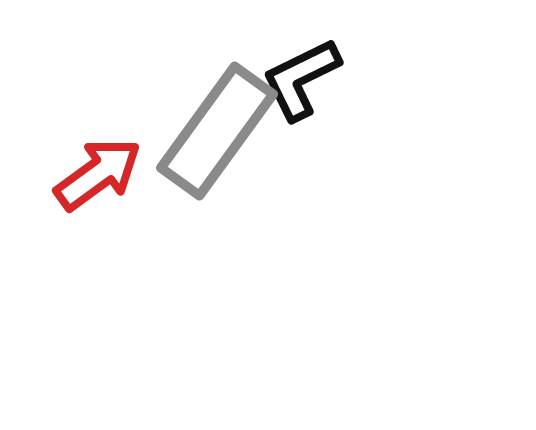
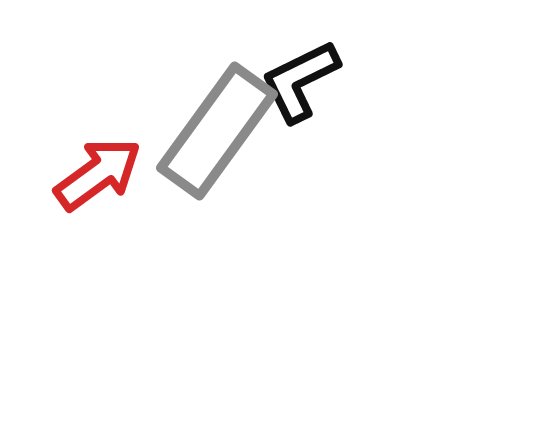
black L-shape: moved 1 px left, 2 px down
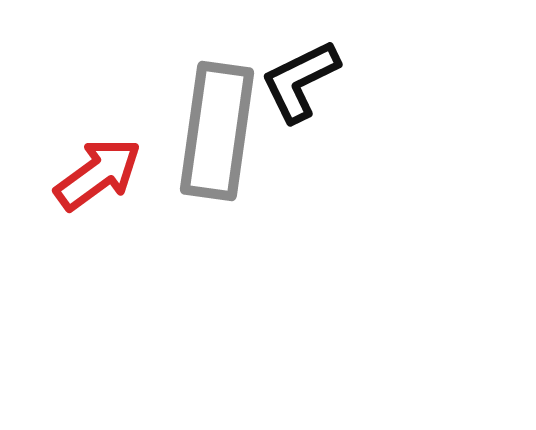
gray rectangle: rotated 28 degrees counterclockwise
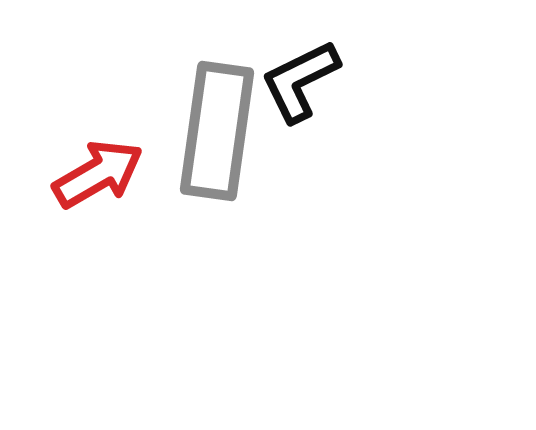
red arrow: rotated 6 degrees clockwise
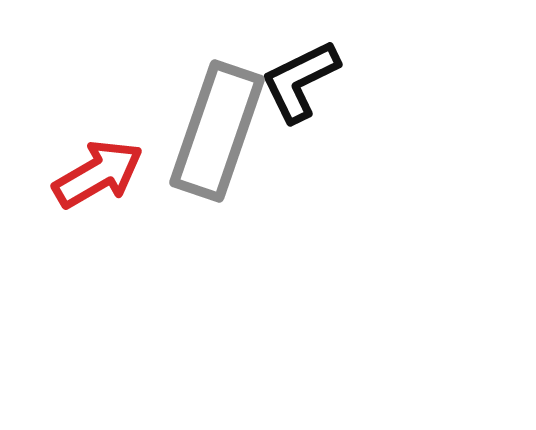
gray rectangle: rotated 11 degrees clockwise
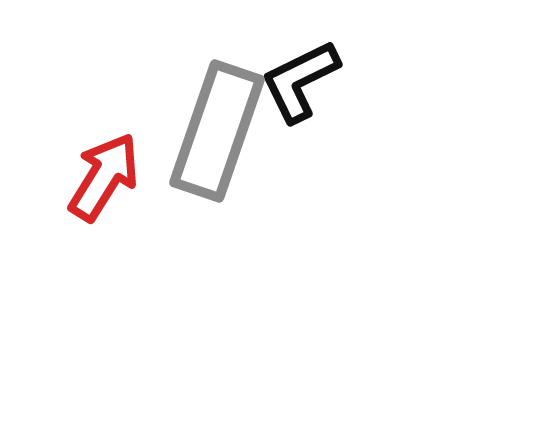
red arrow: moved 6 px right, 3 px down; rotated 28 degrees counterclockwise
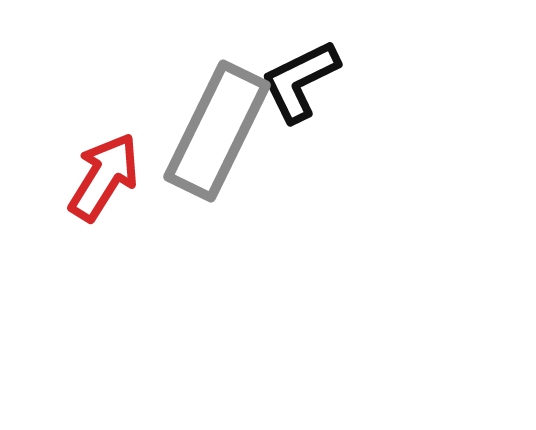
gray rectangle: rotated 7 degrees clockwise
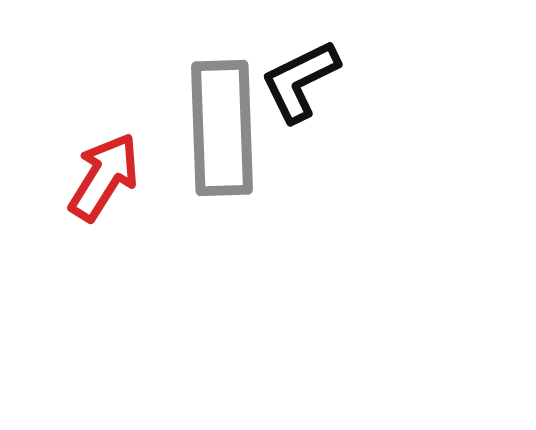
gray rectangle: moved 5 px right, 3 px up; rotated 28 degrees counterclockwise
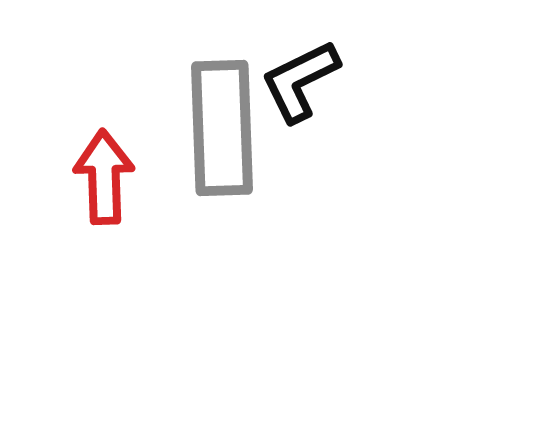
red arrow: rotated 34 degrees counterclockwise
